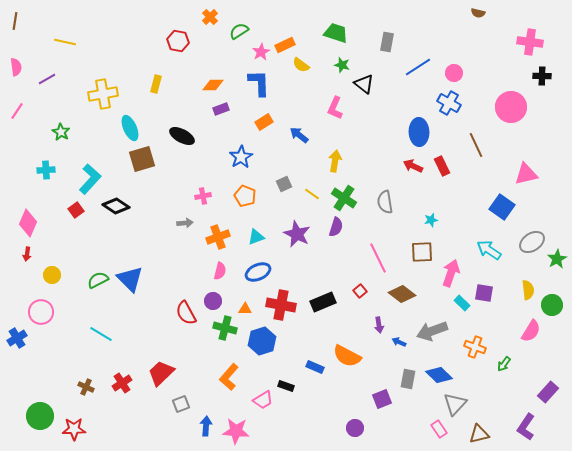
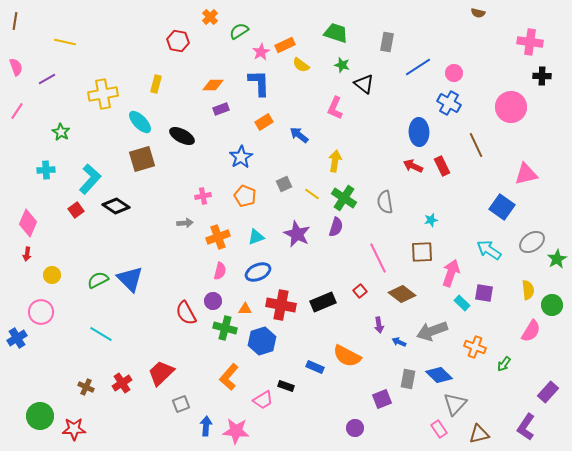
pink semicircle at (16, 67): rotated 12 degrees counterclockwise
cyan ellipse at (130, 128): moved 10 px right, 6 px up; rotated 20 degrees counterclockwise
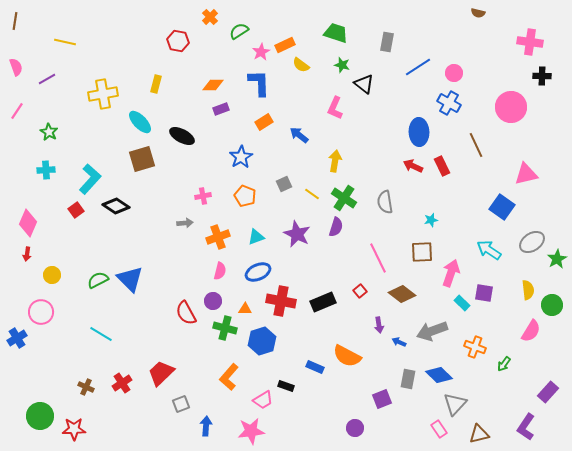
green star at (61, 132): moved 12 px left
red cross at (281, 305): moved 4 px up
pink star at (236, 431): moved 15 px right; rotated 12 degrees counterclockwise
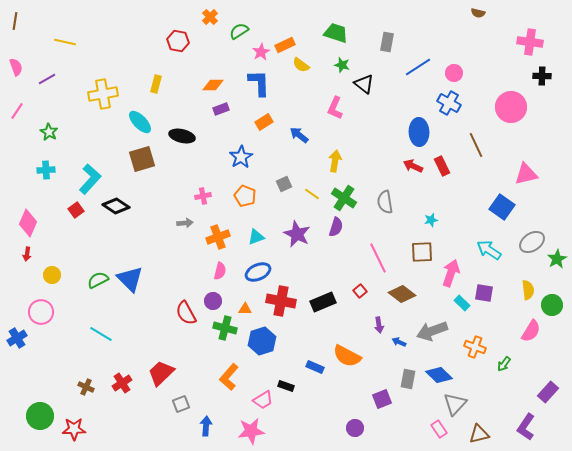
black ellipse at (182, 136): rotated 15 degrees counterclockwise
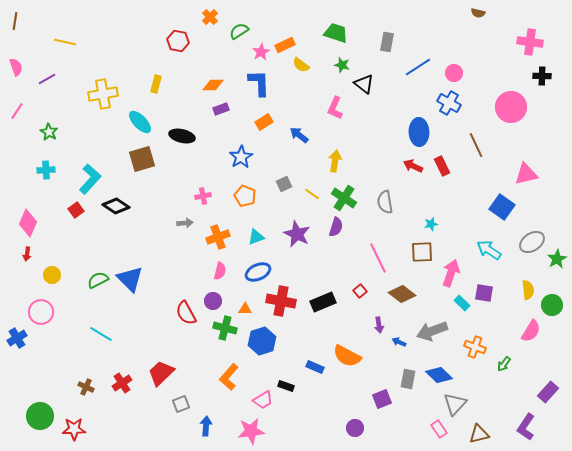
cyan star at (431, 220): moved 4 px down
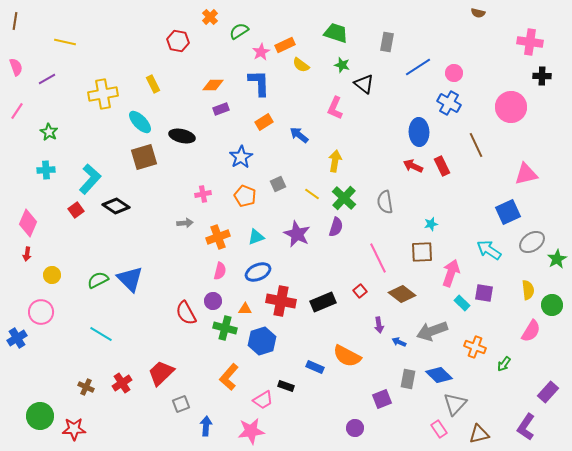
yellow rectangle at (156, 84): moved 3 px left; rotated 42 degrees counterclockwise
brown square at (142, 159): moved 2 px right, 2 px up
gray square at (284, 184): moved 6 px left
pink cross at (203, 196): moved 2 px up
green cross at (344, 198): rotated 10 degrees clockwise
blue square at (502, 207): moved 6 px right, 5 px down; rotated 30 degrees clockwise
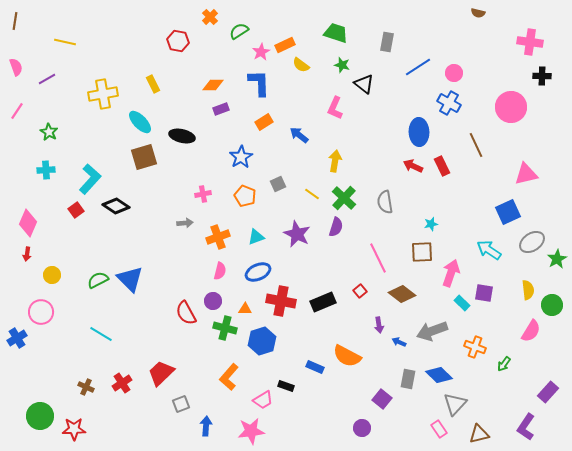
purple square at (382, 399): rotated 30 degrees counterclockwise
purple circle at (355, 428): moved 7 px right
